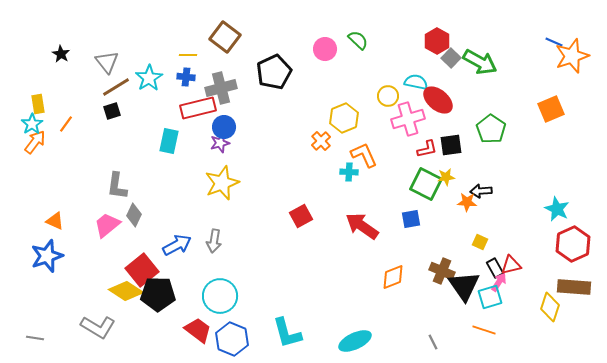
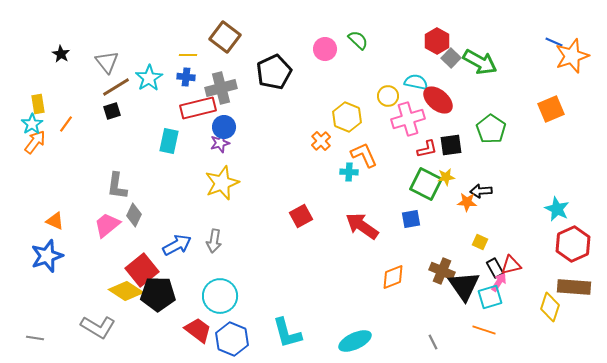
yellow hexagon at (344, 118): moved 3 px right, 1 px up; rotated 16 degrees counterclockwise
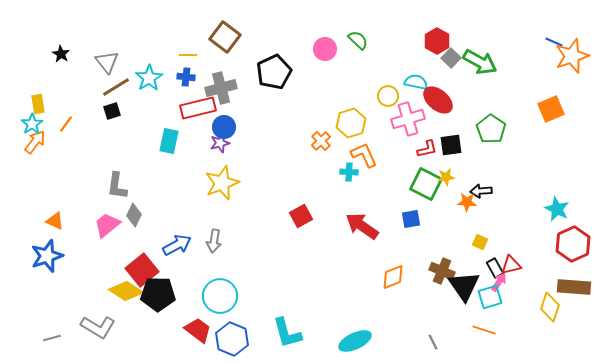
yellow hexagon at (347, 117): moved 4 px right, 6 px down; rotated 20 degrees clockwise
gray line at (35, 338): moved 17 px right; rotated 24 degrees counterclockwise
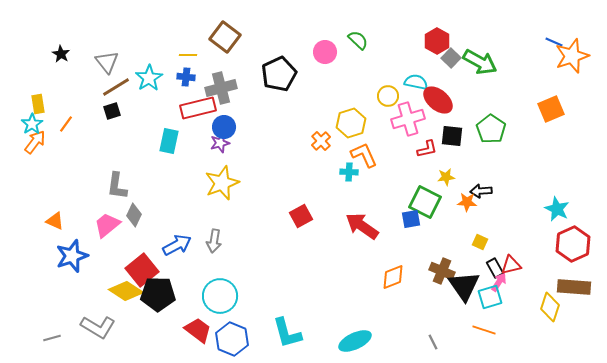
pink circle at (325, 49): moved 3 px down
black pentagon at (274, 72): moved 5 px right, 2 px down
black square at (451, 145): moved 1 px right, 9 px up; rotated 15 degrees clockwise
green square at (426, 184): moved 1 px left, 18 px down
blue star at (47, 256): moved 25 px right
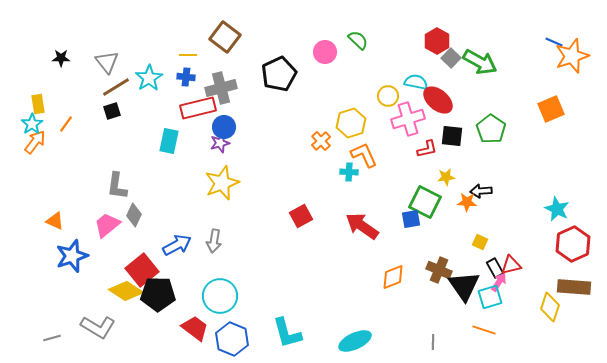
black star at (61, 54): moved 4 px down; rotated 30 degrees counterclockwise
brown cross at (442, 271): moved 3 px left, 1 px up
red trapezoid at (198, 330): moved 3 px left, 2 px up
gray line at (433, 342): rotated 28 degrees clockwise
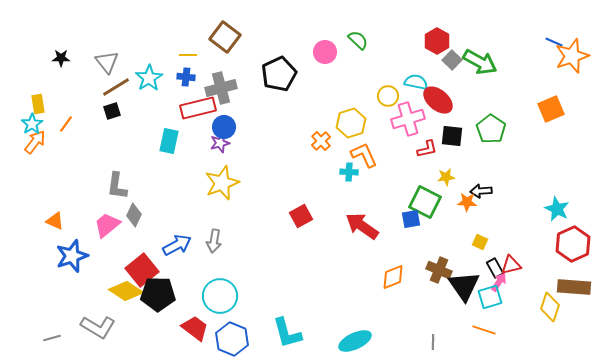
gray square at (451, 58): moved 1 px right, 2 px down
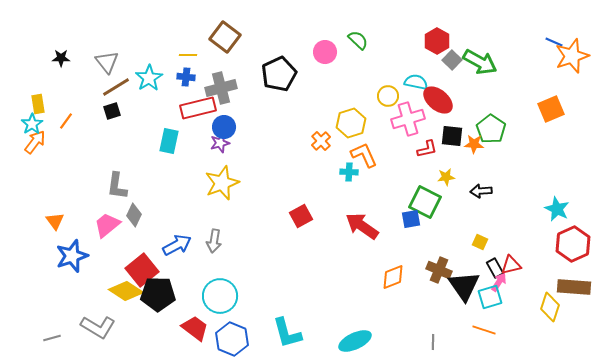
orange line at (66, 124): moved 3 px up
orange star at (467, 202): moved 7 px right, 58 px up
orange triangle at (55, 221): rotated 30 degrees clockwise
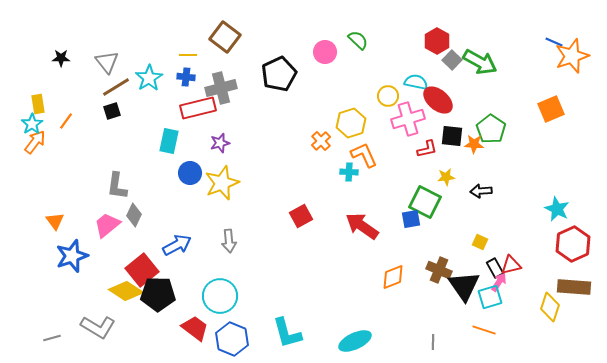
blue circle at (224, 127): moved 34 px left, 46 px down
gray arrow at (214, 241): moved 15 px right; rotated 15 degrees counterclockwise
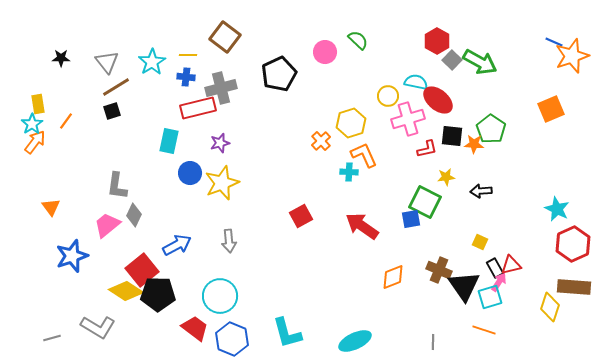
cyan star at (149, 78): moved 3 px right, 16 px up
orange triangle at (55, 221): moved 4 px left, 14 px up
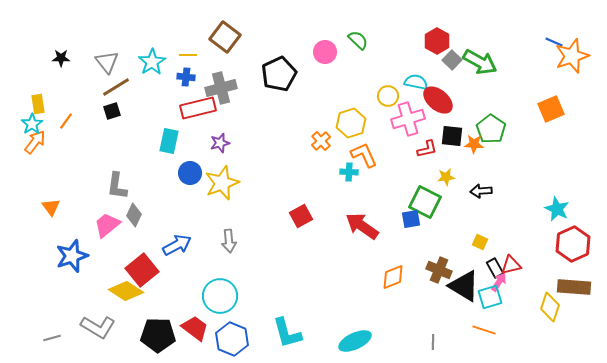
black triangle at (464, 286): rotated 24 degrees counterclockwise
black pentagon at (158, 294): moved 41 px down
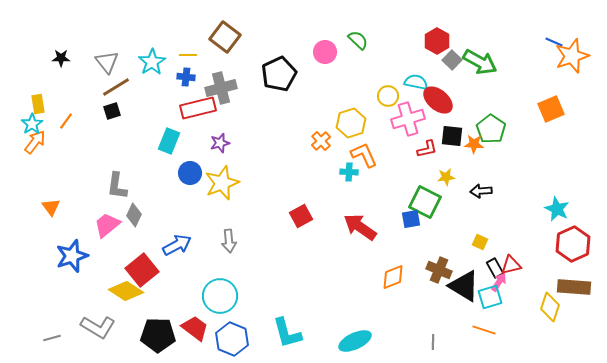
cyan rectangle at (169, 141): rotated 10 degrees clockwise
red arrow at (362, 226): moved 2 px left, 1 px down
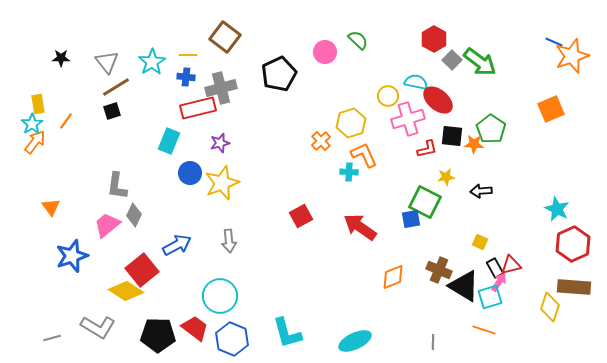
red hexagon at (437, 41): moved 3 px left, 2 px up
green arrow at (480, 62): rotated 8 degrees clockwise
